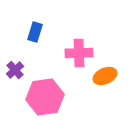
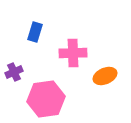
pink cross: moved 6 px left
purple cross: moved 1 px left, 2 px down; rotated 18 degrees clockwise
pink hexagon: moved 1 px right, 2 px down
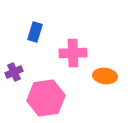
orange ellipse: rotated 30 degrees clockwise
pink hexagon: moved 1 px up
